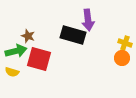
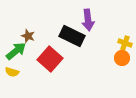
black rectangle: moved 1 px left, 1 px down; rotated 10 degrees clockwise
green arrow: rotated 25 degrees counterclockwise
red square: moved 11 px right; rotated 25 degrees clockwise
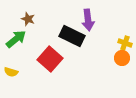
brown star: moved 17 px up
green arrow: moved 12 px up
yellow semicircle: moved 1 px left
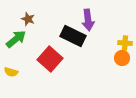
black rectangle: moved 1 px right
yellow cross: rotated 16 degrees counterclockwise
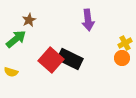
brown star: moved 1 px right, 1 px down; rotated 24 degrees clockwise
black rectangle: moved 3 px left, 23 px down
yellow cross: rotated 32 degrees counterclockwise
red square: moved 1 px right, 1 px down
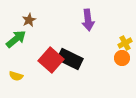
yellow semicircle: moved 5 px right, 4 px down
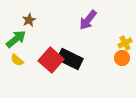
purple arrow: rotated 45 degrees clockwise
yellow semicircle: moved 1 px right, 16 px up; rotated 24 degrees clockwise
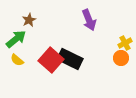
purple arrow: moved 1 px right; rotated 60 degrees counterclockwise
orange circle: moved 1 px left
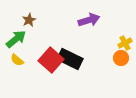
purple arrow: rotated 85 degrees counterclockwise
